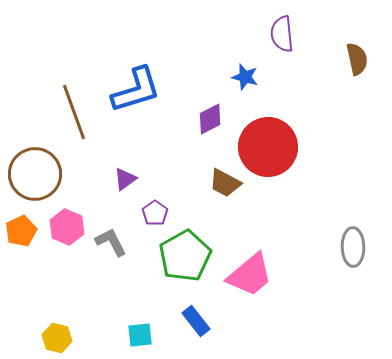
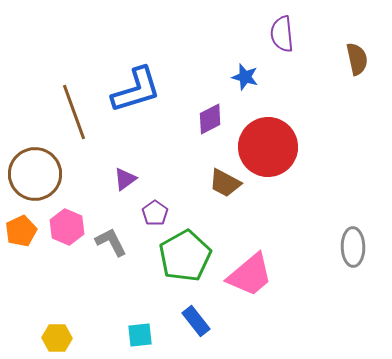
yellow hexagon: rotated 12 degrees counterclockwise
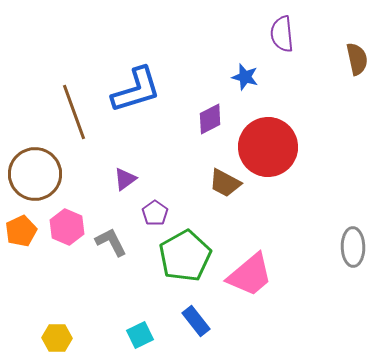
cyan square: rotated 20 degrees counterclockwise
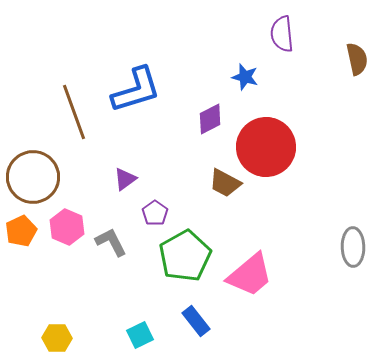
red circle: moved 2 px left
brown circle: moved 2 px left, 3 px down
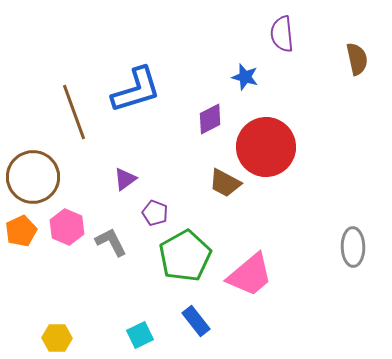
purple pentagon: rotated 15 degrees counterclockwise
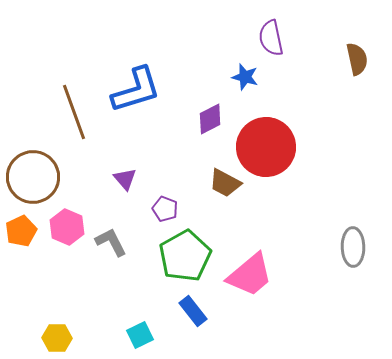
purple semicircle: moved 11 px left, 4 px down; rotated 6 degrees counterclockwise
purple triangle: rotated 35 degrees counterclockwise
purple pentagon: moved 10 px right, 4 px up
blue rectangle: moved 3 px left, 10 px up
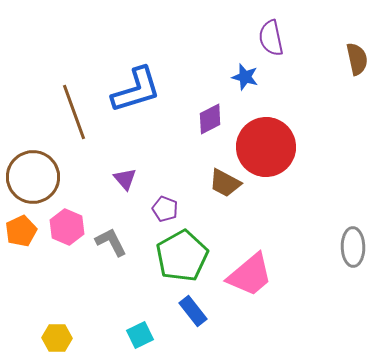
green pentagon: moved 3 px left
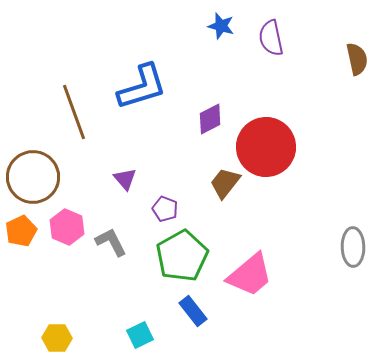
blue star: moved 24 px left, 51 px up
blue L-shape: moved 6 px right, 3 px up
brown trapezoid: rotated 100 degrees clockwise
